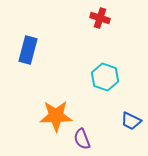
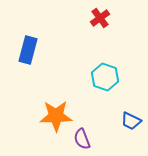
red cross: rotated 36 degrees clockwise
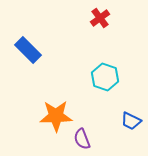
blue rectangle: rotated 60 degrees counterclockwise
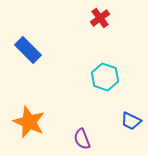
orange star: moved 27 px left, 6 px down; rotated 24 degrees clockwise
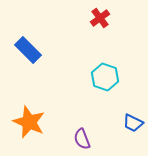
blue trapezoid: moved 2 px right, 2 px down
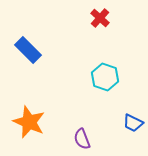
red cross: rotated 12 degrees counterclockwise
